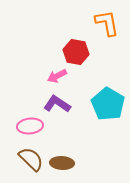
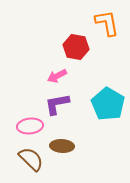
red hexagon: moved 5 px up
purple L-shape: rotated 44 degrees counterclockwise
brown ellipse: moved 17 px up
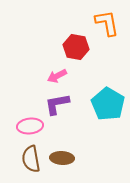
brown ellipse: moved 12 px down
brown semicircle: rotated 144 degrees counterclockwise
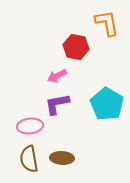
cyan pentagon: moved 1 px left
brown semicircle: moved 2 px left
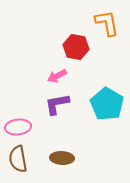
pink ellipse: moved 12 px left, 1 px down
brown semicircle: moved 11 px left
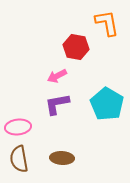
brown semicircle: moved 1 px right
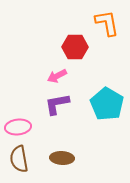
red hexagon: moved 1 px left; rotated 10 degrees counterclockwise
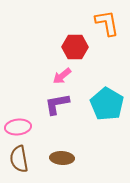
pink arrow: moved 5 px right; rotated 12 degrees counterclockwise
